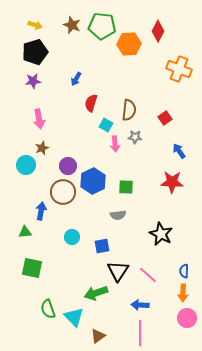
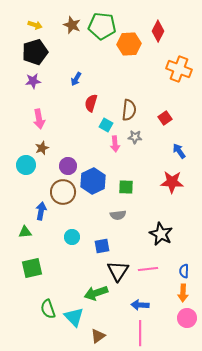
green square at (32, 268): rotated 25 degrees counterclockwise
pink line at (148, 275): moved 6 px up; rotated 48 degrees counterclockwise
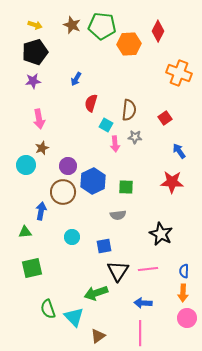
orange cross at (179, 69): moved 4 px down
blue square at (102, 246): moved 2 px right
blue arrow at (140, 305): moved 3 px right, 2 px up
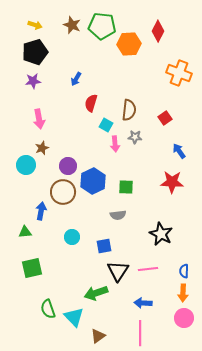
pink circle at (187, 318): moved 3 px left
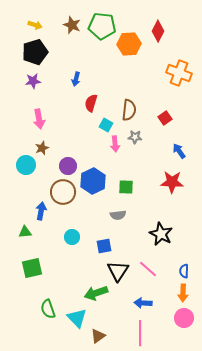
blue arrow at (76, 79): rotated 16 degrees counterclockwise
pink line at (148, 269): rotated 48 degrees clockwise
cyan triangle at (74, 317): moved 3 px right, 1 px down
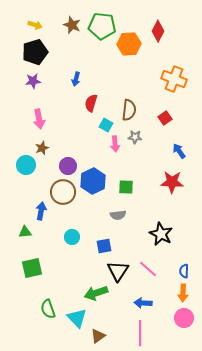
orange cross at (179, 73): moved 5 px left, 6 px down
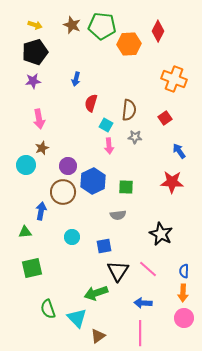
pink arrow at (115, 144): moved 6 px left, 2 px down
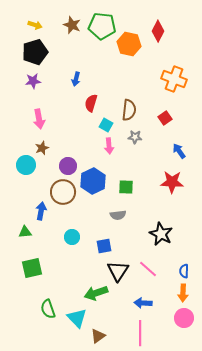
orange hexagon at (129, 44): rotated 15 degrees clockwise
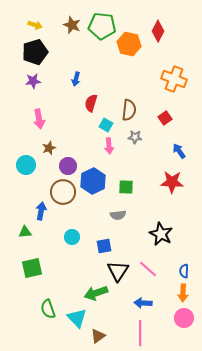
brown star at (42, 148): moved 7 px right
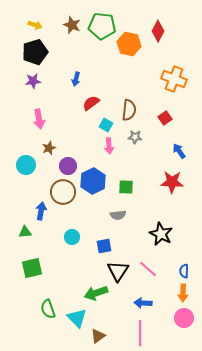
red semicircle at (91, 103): rotated 36 degrees clockwise
